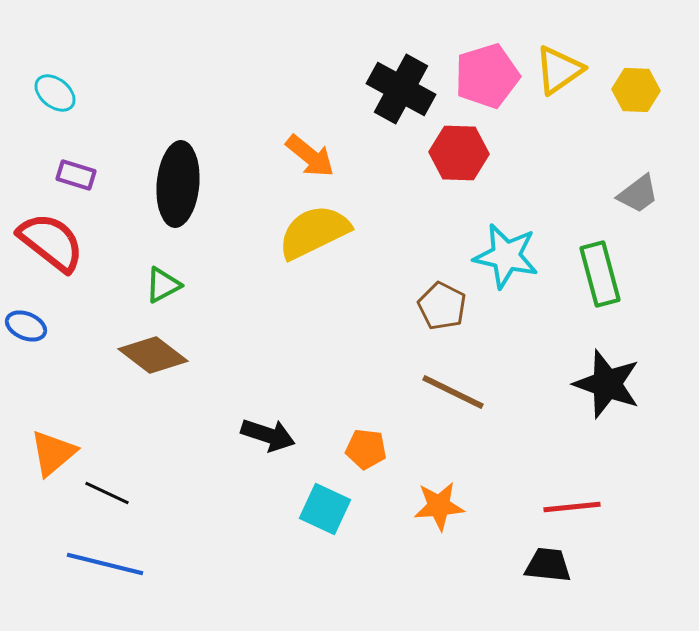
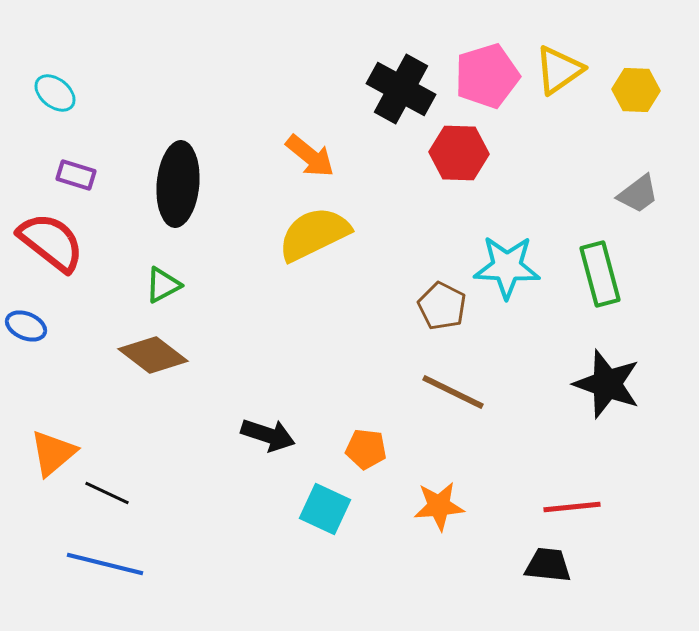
yellow semicircle: moved 2 px down
cyan star: moved 1 px right, 11 px down; rotated 10 degrees counterclockwise
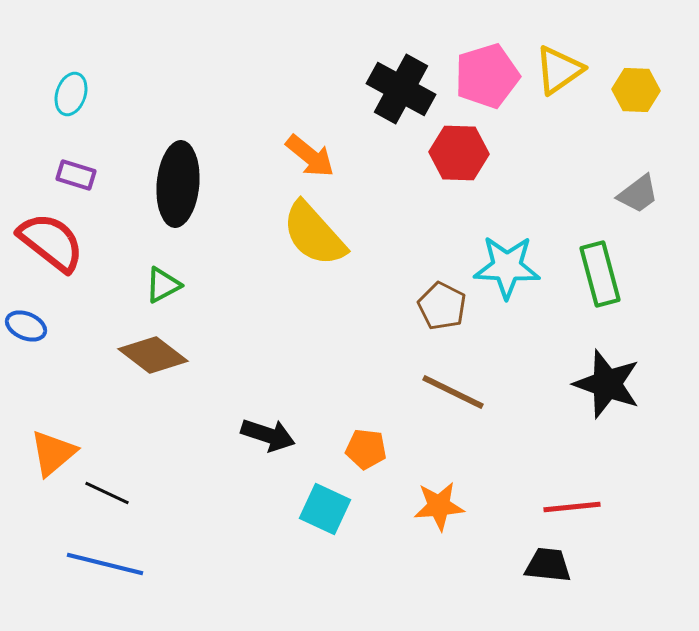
cyan ellipse: moved 16 px right, 1 px down; rotated 69 degrees clockwise
yellow semicircle: rotated 106 degrees counterclockwise
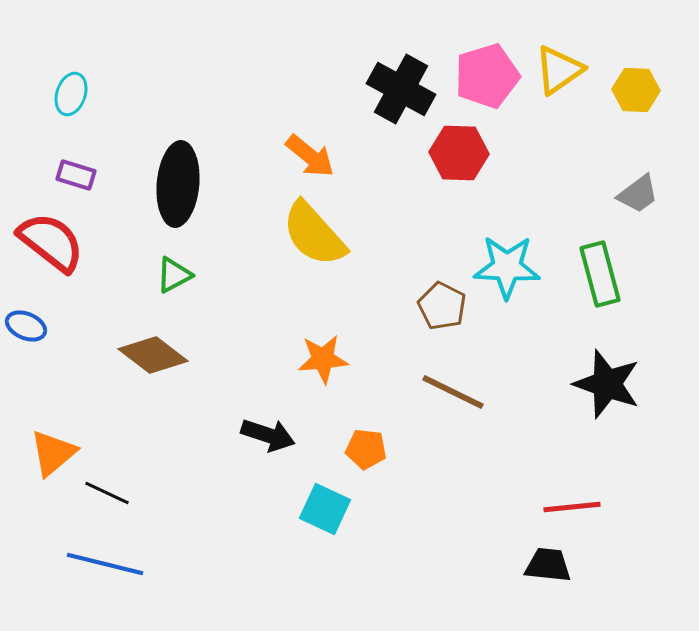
green triangle: moved 11 px right, 10 px up
orange star: moved 116 px left, 147 px up
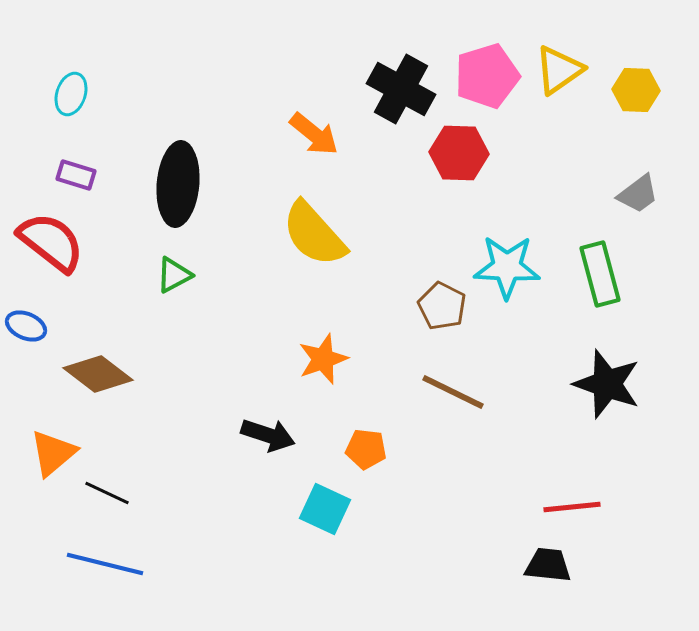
orange arrow: moved 4 px right, 22 px up
brown diamond: moved 55 px left, 19 px down
orange star: rotated 15 degrees counterclockwise
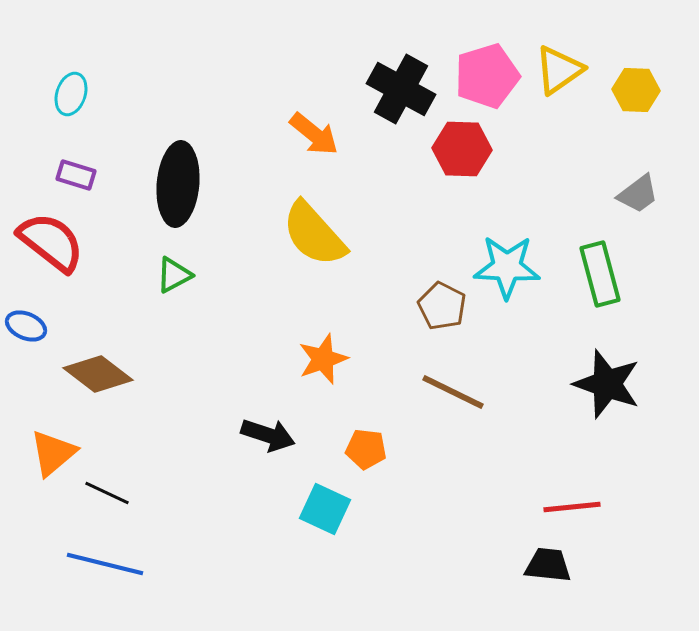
red hexagon: moved 3 px right, 4 px up
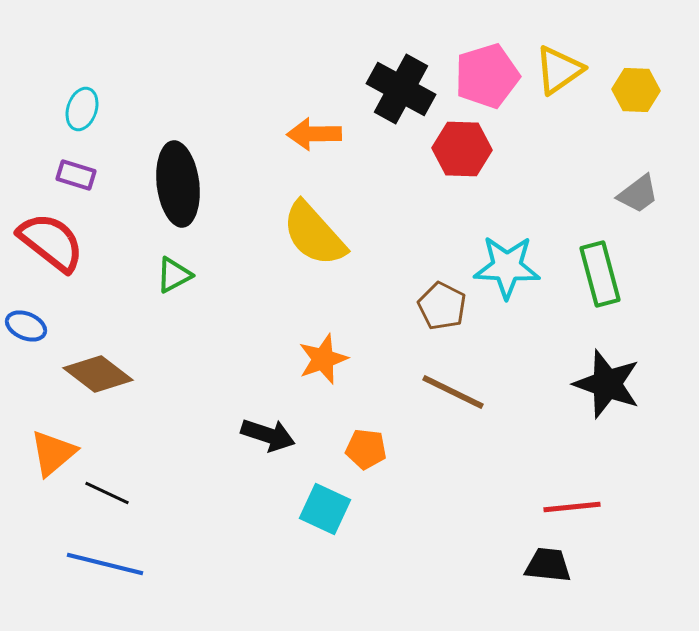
cyan ellipse: moved 11 px right, 15 px down
orange arrow: rotated 140 degrees clockwise
black ellipse: rotated 12 degrees counterclockwise
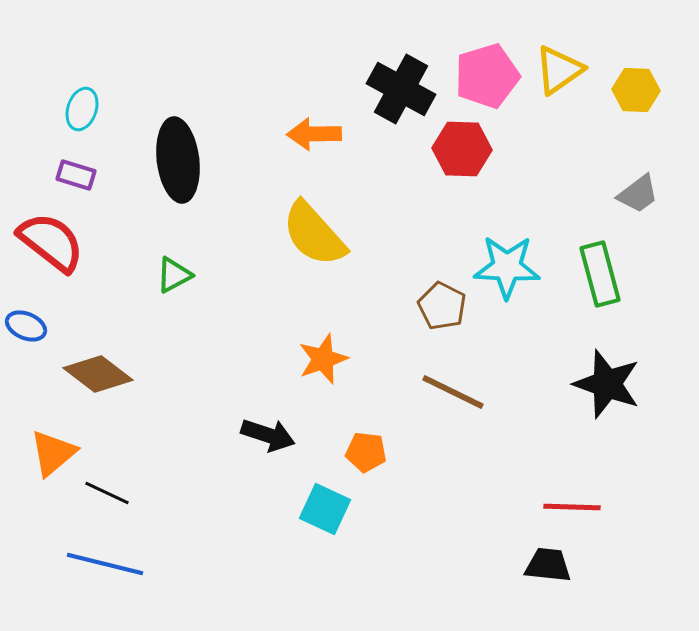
black ellipse: moved 24 px up
orange pentagon: moved 3 px down
red line: rotated 8 degrees clockwise
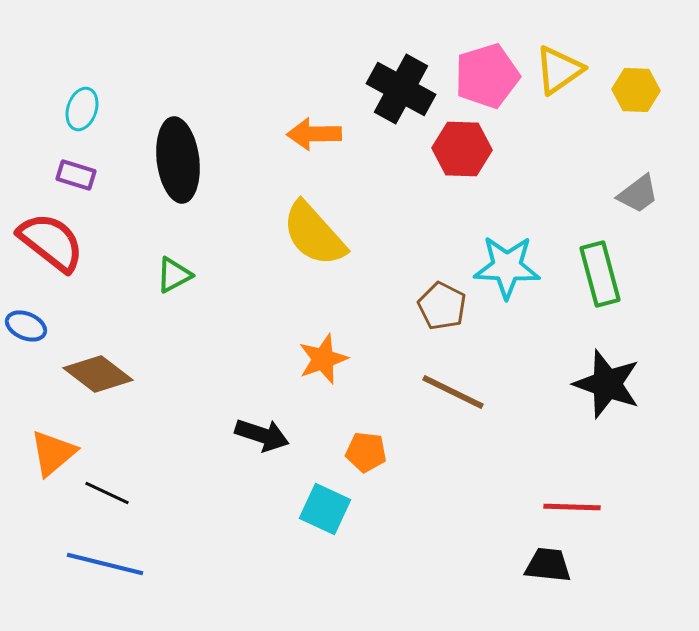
black arrow: moved 6 px left
